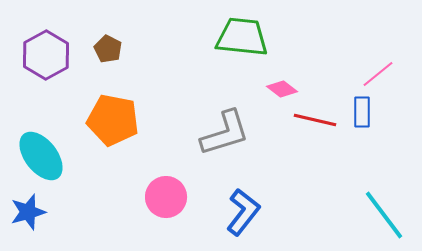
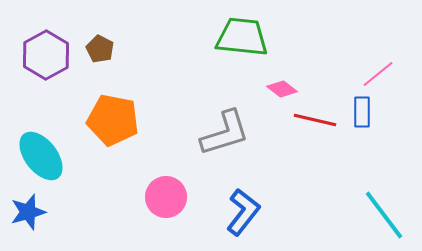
brown pentagon: moved 8 px left
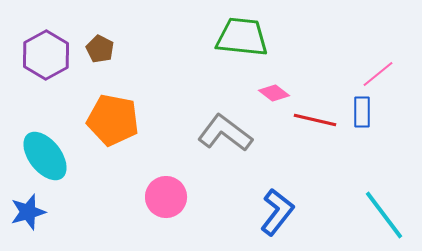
pink diamond: moved 8 px left, 4 px down
gray L-shape: rotated 126 degrees counterclockwise
cyan ellipse: moved 4 px right
blue L-shape: moved 34 px right
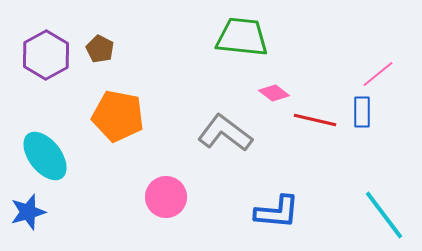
orange pentagon: moved 5 px right, 4 px up
blue L-shape: rotated 57 degrees clockwise
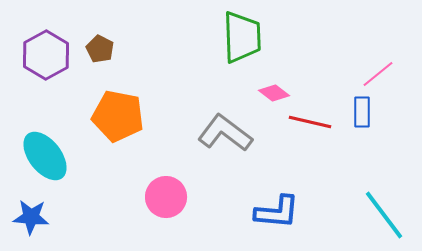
green trapezoid: rotated 82 degrees clockwise
red line: moved 5 px left, 2 px down
blue star: moved 3 px right, 5 px down; rotated 21 degrees clockwise
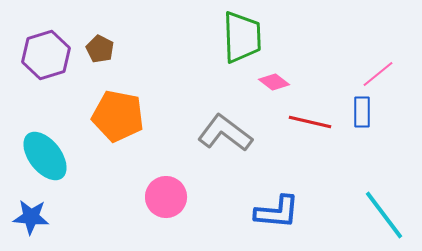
purple hexagon: rotated 12 degrees clockwise
pink diamond: moved 11 px up
